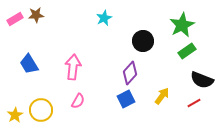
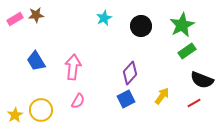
black circle: moved 2 px left, 15 px up
blue trapezoid: moved 7 px right, 3 px up
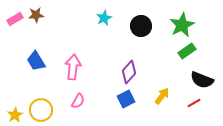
purple diamond: moved 1 px left, 1 px up
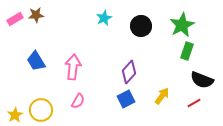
green rectangle: rotated 36 degrees counterclockwise
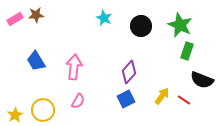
cyan star: rotated 21 degrees counterclockwise
green star: moved 2 px left; rotated 20 degrees counterclockwise
pink arrow: moved 1 px right
red line: moved 10 px left, 3 px up; rotated 64 degrees clockwise
yellow circle: moved 2 px right
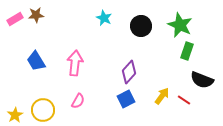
pink arrow: moved 1 px right, 4 px up
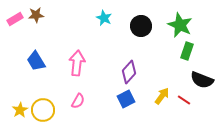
pink arrow: moved 2 px right
yellow star: moved 5 px right, 5 px up
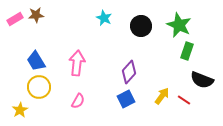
green star: moved 1 px left
yellow circle: moved 4 px left, 23 px up
